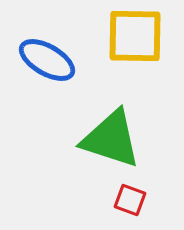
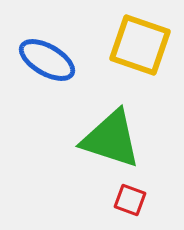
yellow square: moved 5 px right, 9 px down; rotated 18 degrees clockwise
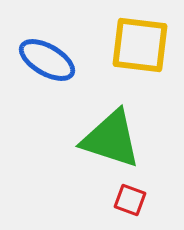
yellow square: rotated 12 degrees counterclockwise
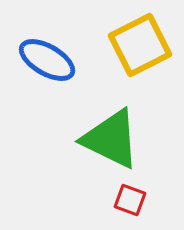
yellow square: rotated 34 degrees counterclockwise
green triangle: rotated 8 degrees clockwise
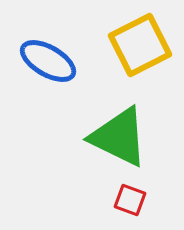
blue ellipse: moved 1 px right, 1 px down
green triangle: moved 8 px right, 2 px up
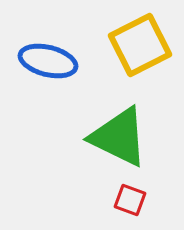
blue ellipse: rotated 16 degrees counterclockwise
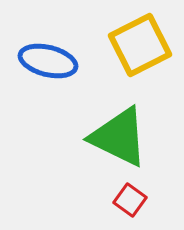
red square: rotated 16 degrees clockwise
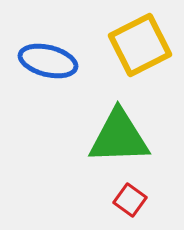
green triangle: rotated 28 degrees counterclockwise
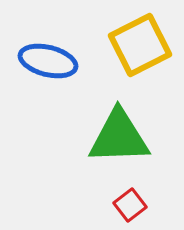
red square: moved 5 px down; rotated 16 degrees clockwise
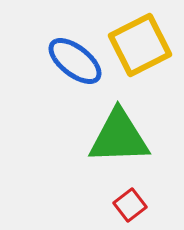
blue ellipse: moved 27 px right; rotated 24 degrees clockwise
